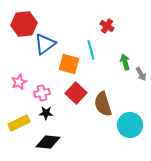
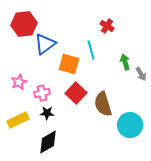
black star: moved 1 px right
yellow rectangle: moved 1 px left, 3 px up
black diamond: rotated 35 degrees counterclockwise
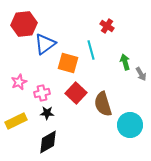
orange square: moved 1 px left, 1 px up
yellow rectangle: moved 2 px left, 1 px down
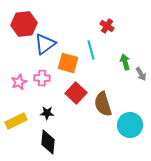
pink cross: moved 15 px up; rotated 14 degrees clockwise
black diamond: rotated 55 degrees counterclockwise
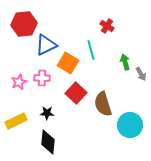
blue triangle: moved 1 px right, 1 px down; rotated 10 degrees clockwise
orange square: rotated 15 degrees clockwise
